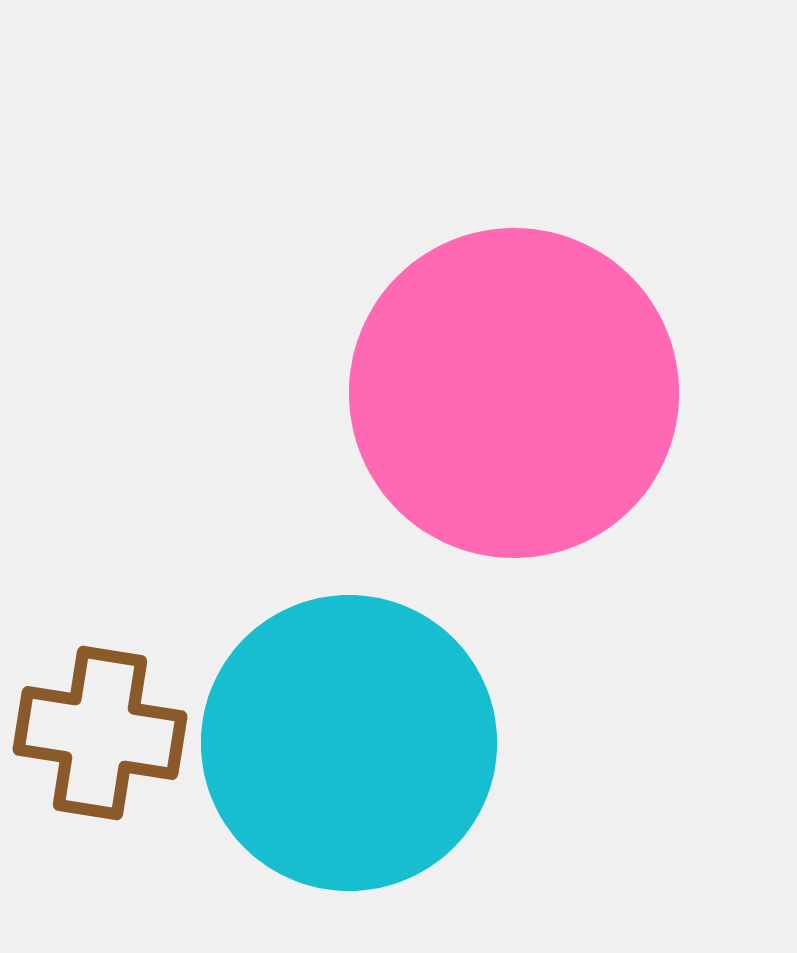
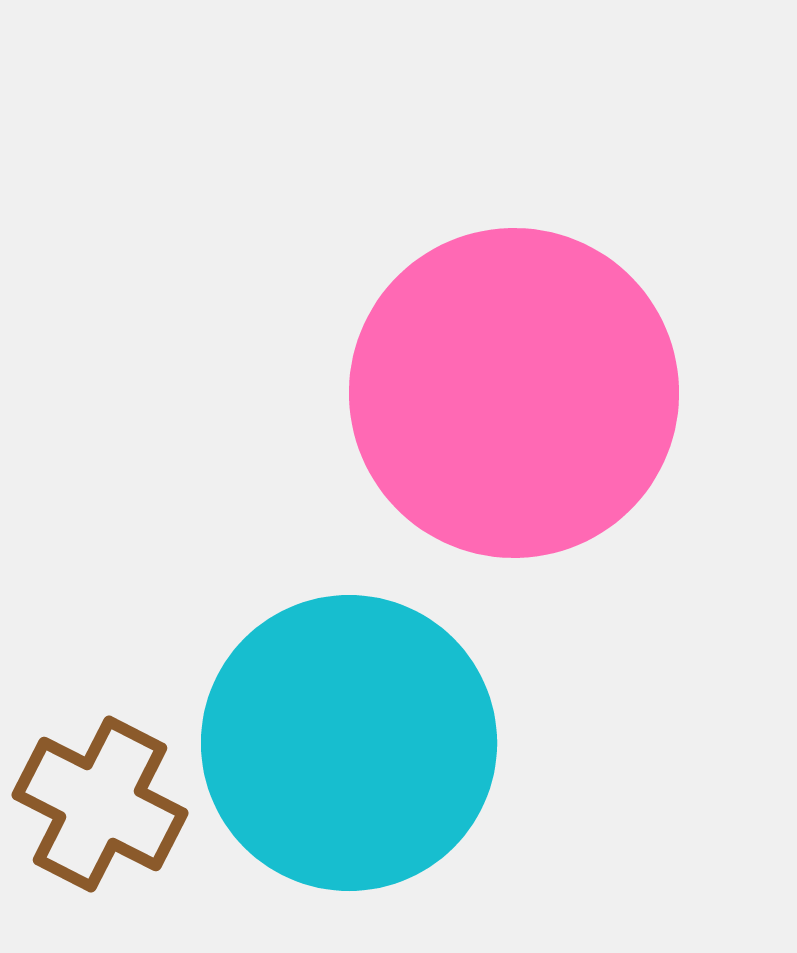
brown cross: moved 71 px down; rotated 18 degrees clockwise
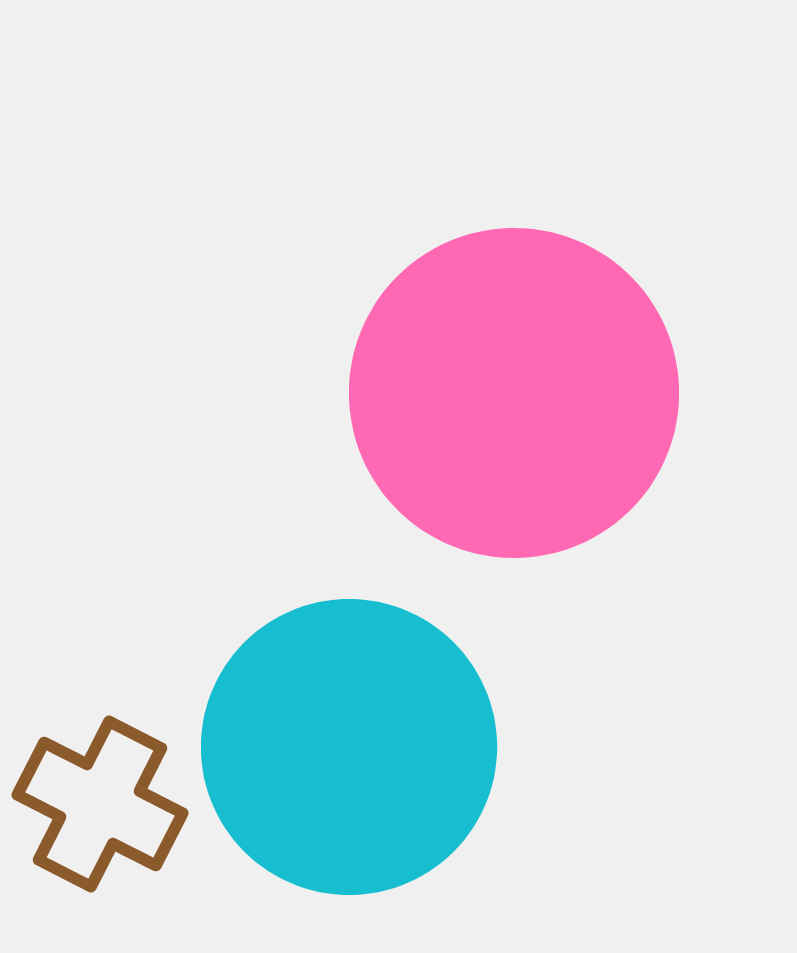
cyan circle: moved 4 px down
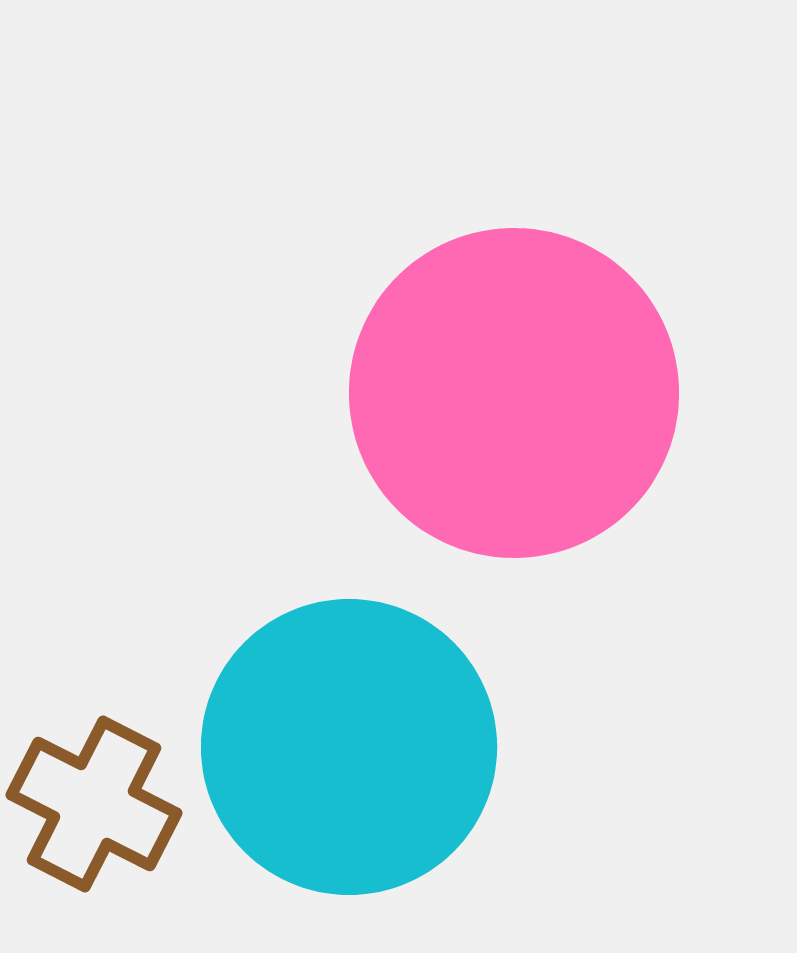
brown cross: moved 6 px left
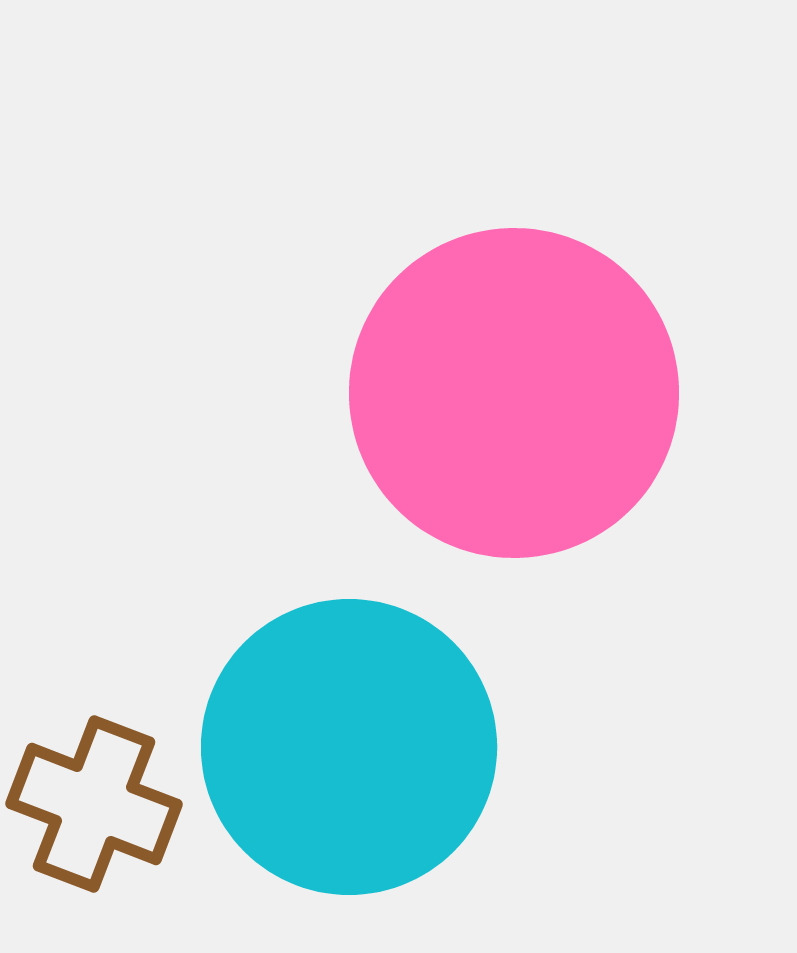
brown cross: rotated 6 degrees counterclockwise
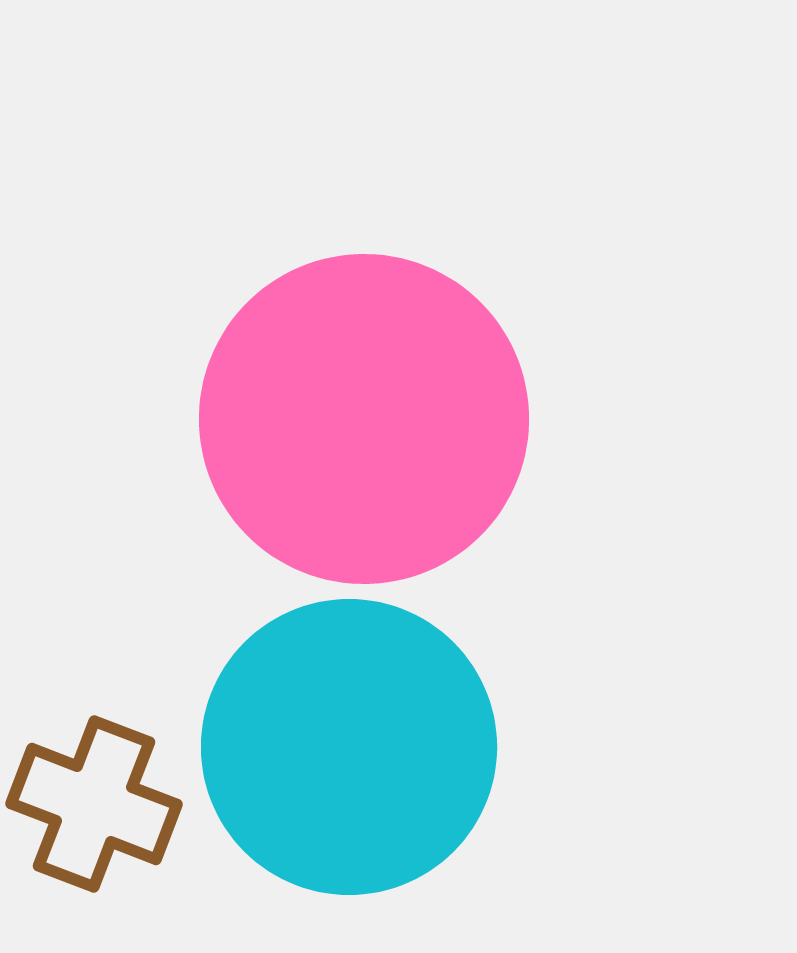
pink circle: moved 150 px left, 26 px down
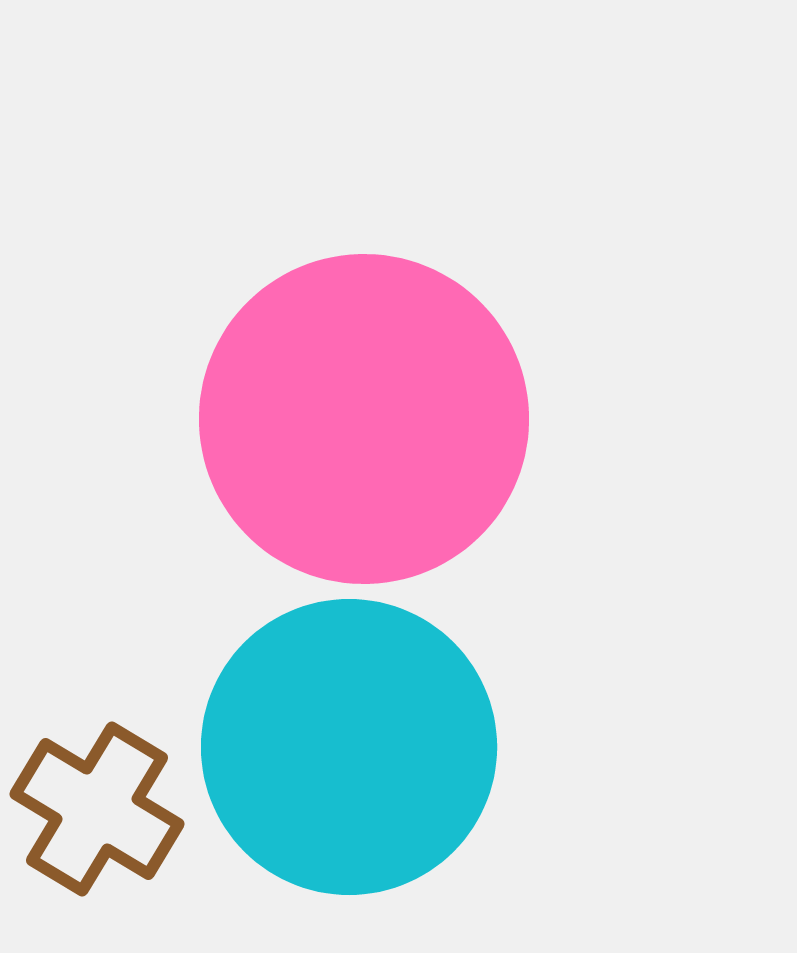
brown cross: moved 3 px right, 5 px down; rotated 10 degrees clockwise
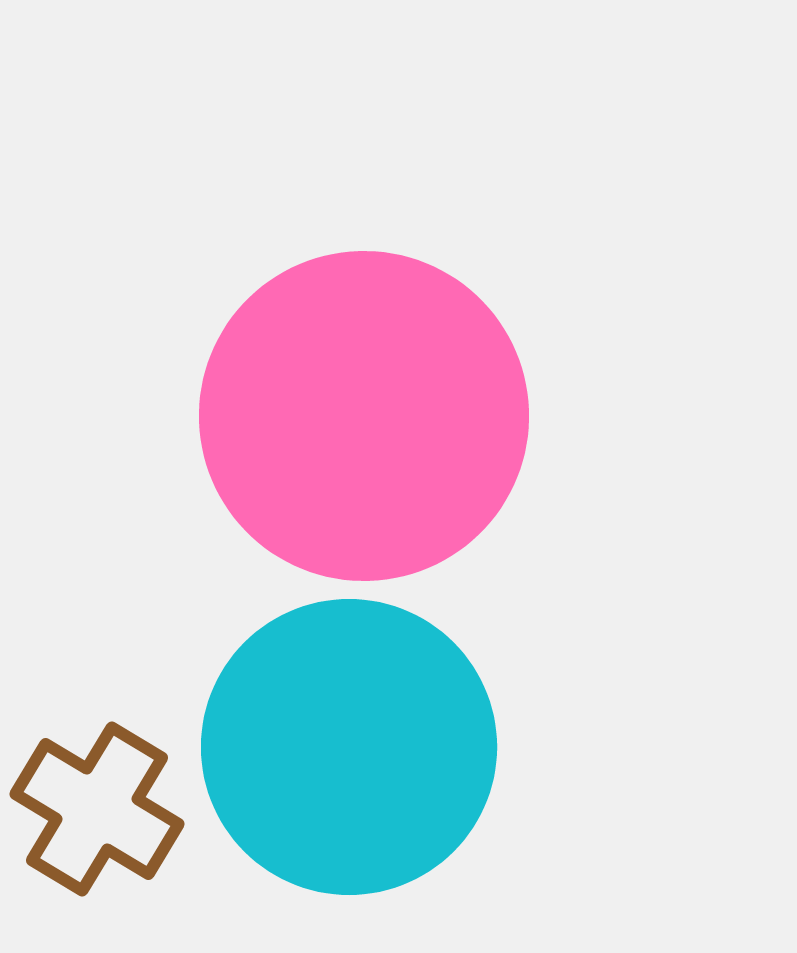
pink circle: moved 3 px up
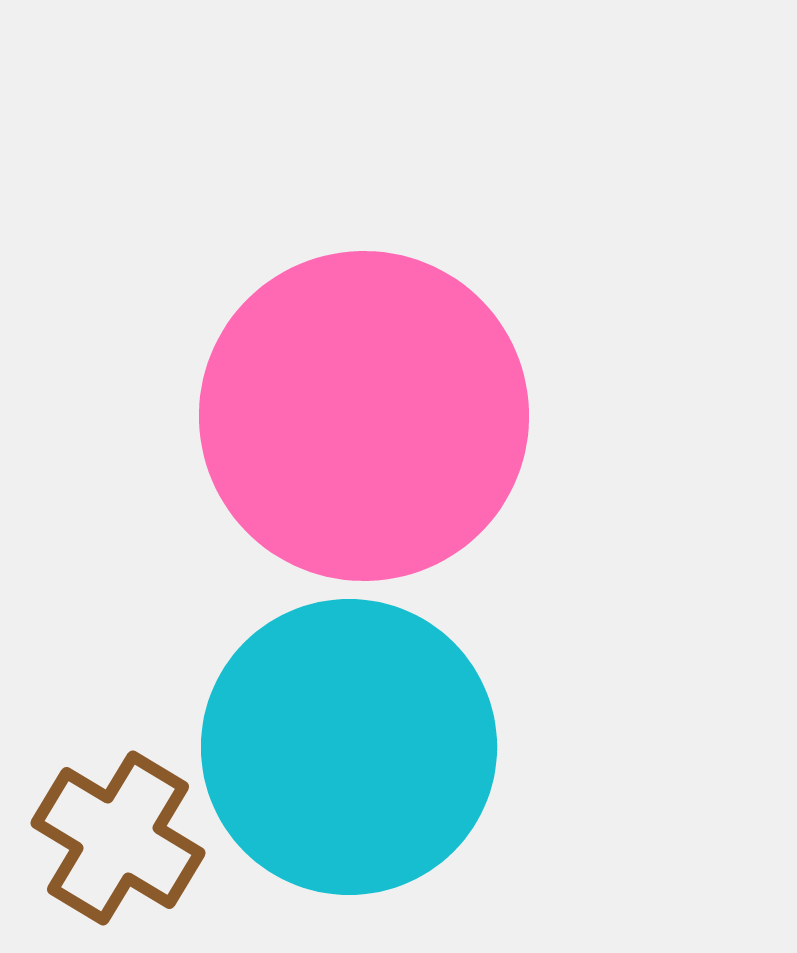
brown cross: moved 21 px right, 29 px down
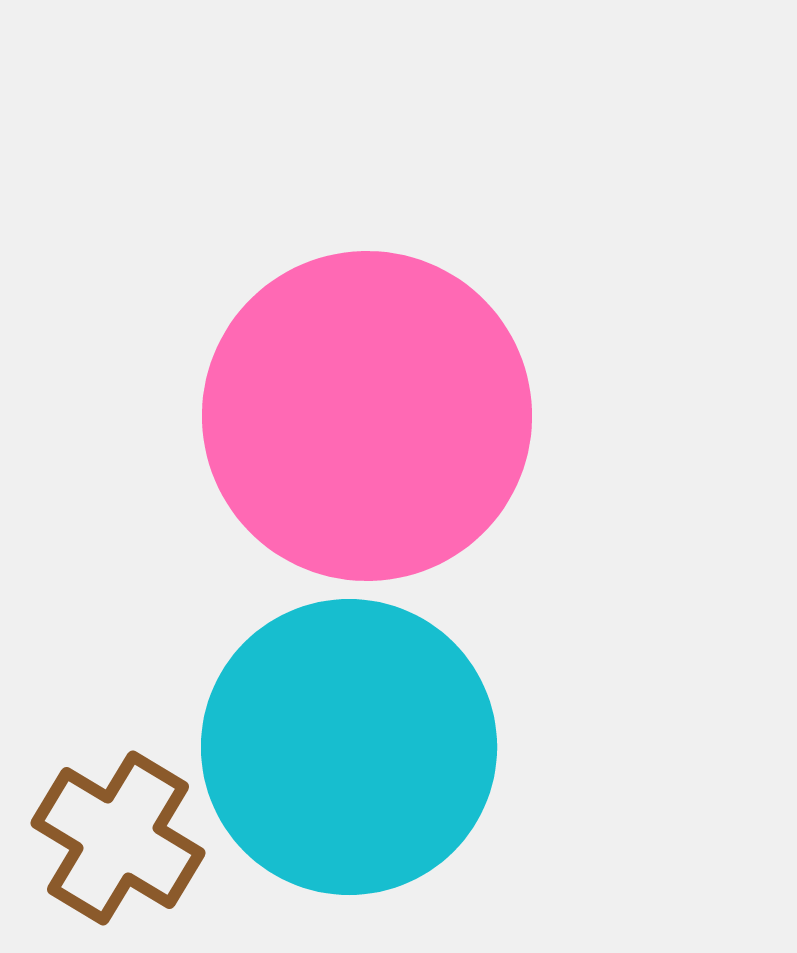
pink circle: moved 3 px right
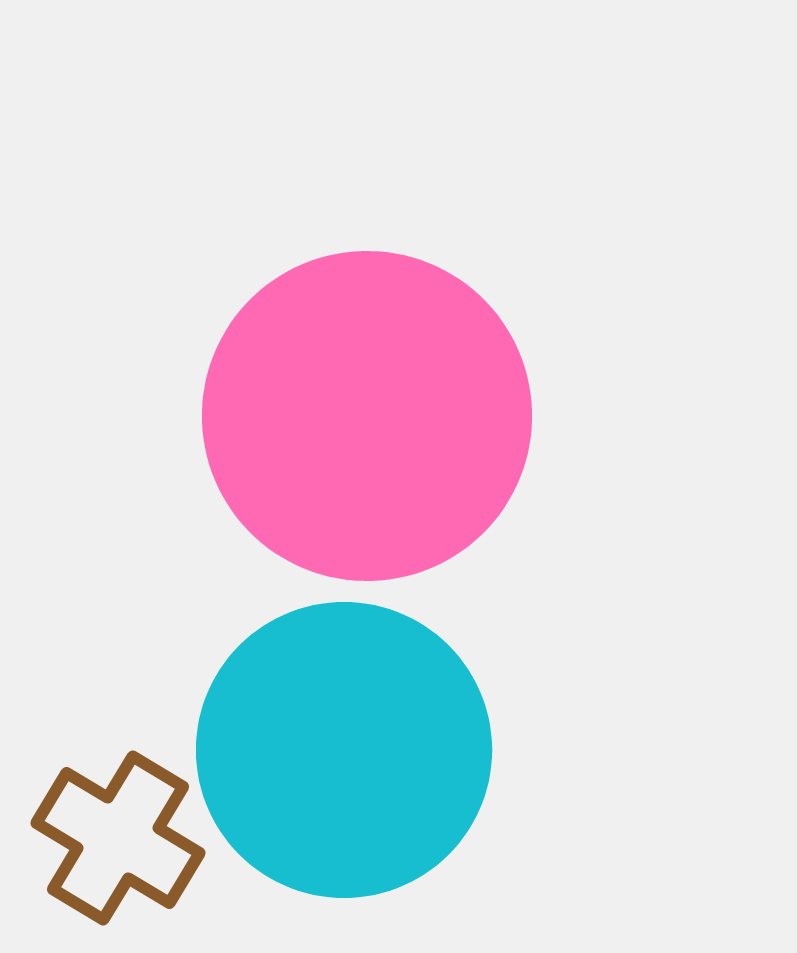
cyan circle: moved 5 px left, 3 px down
